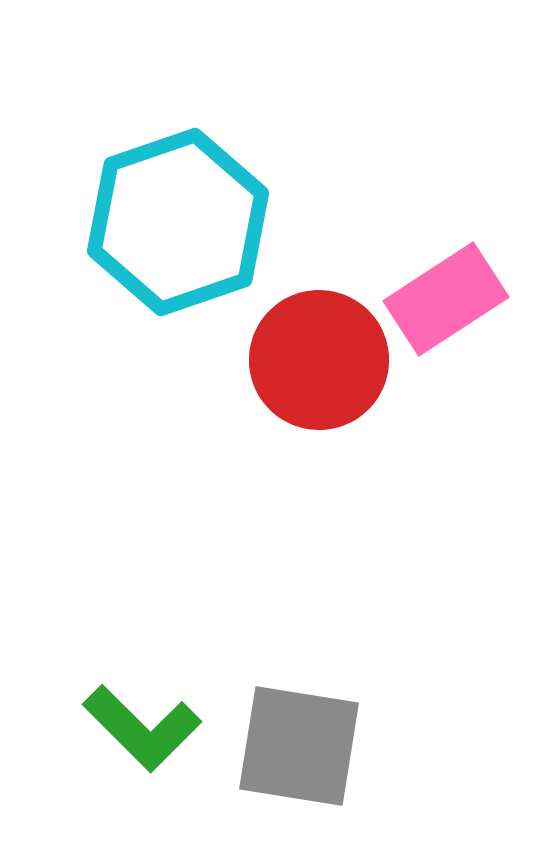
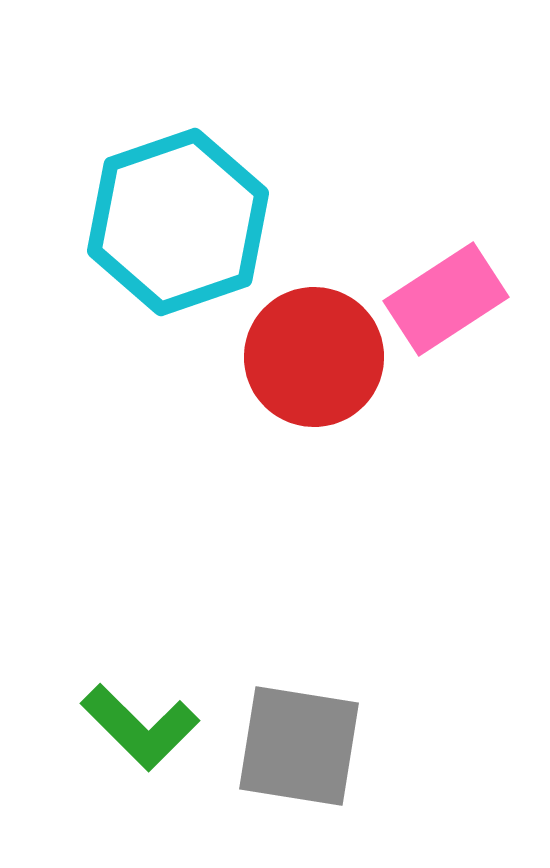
red circle: moved 5 px left, 3 px up
green L-shape: moved 2 px left, 1 px up
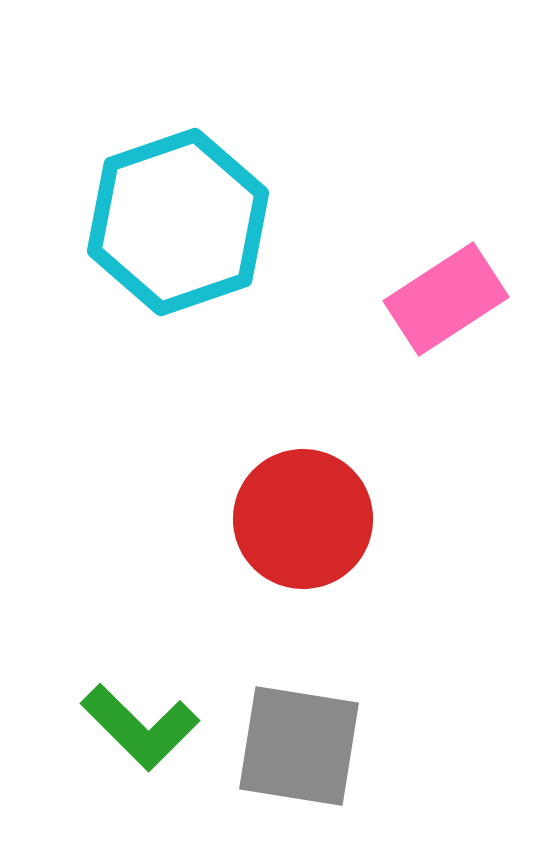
red circle: moved 11 px left, 162 px down
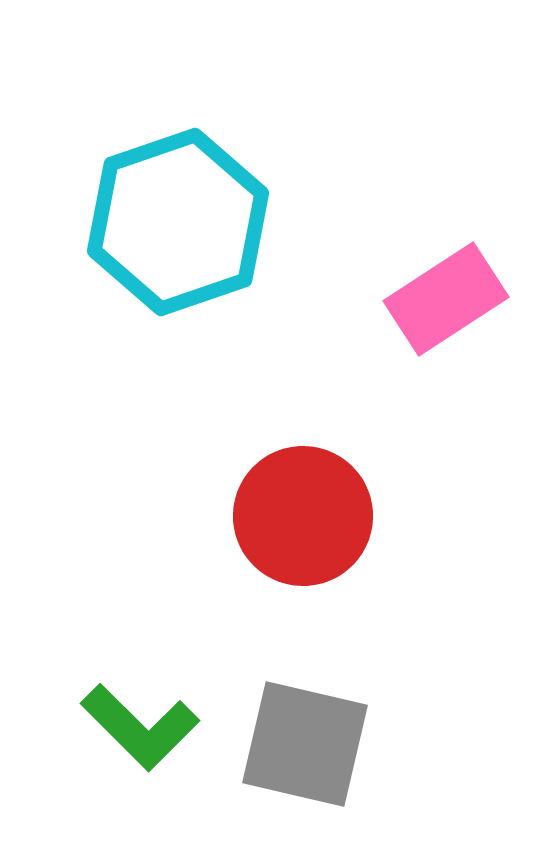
red circle: moved 3 px up
gray square: moved 6 px right, 2 px up; rotated 4 degrees clockwise
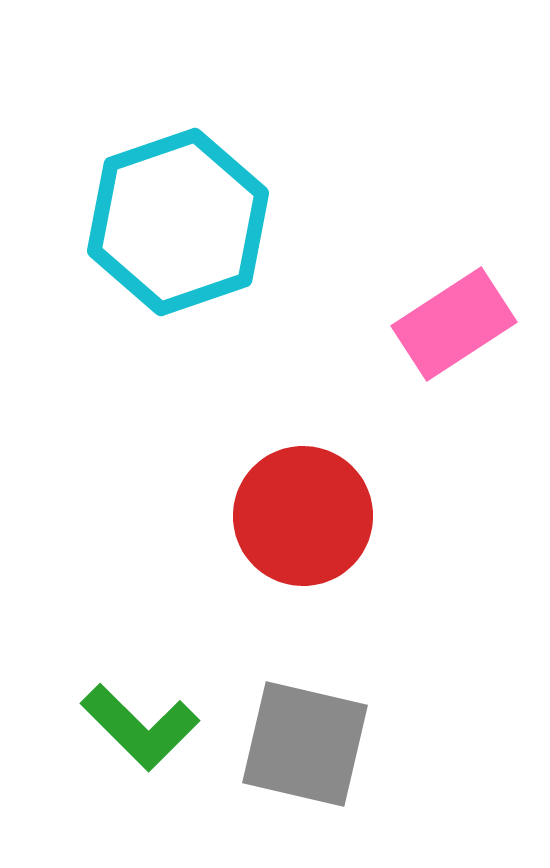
pink rectangle: moved 8 px right, 25 px down
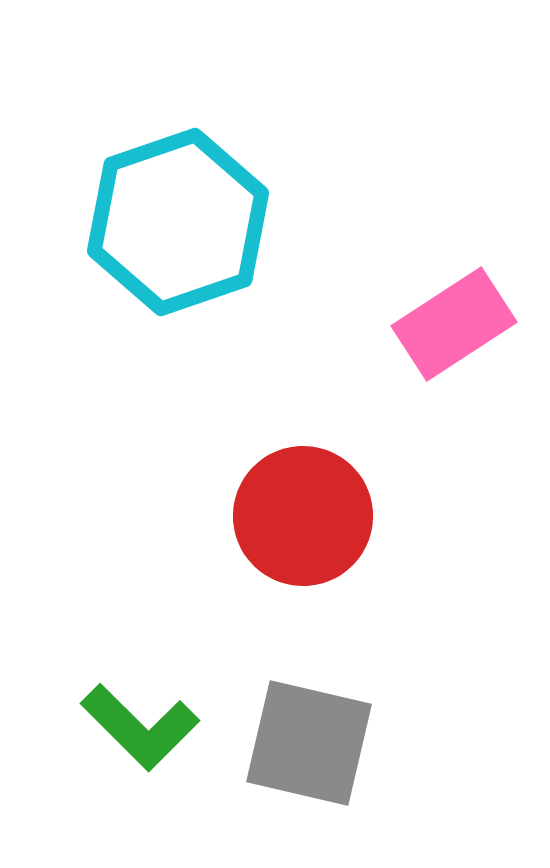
gray square: moved 4 px right, 1 px up
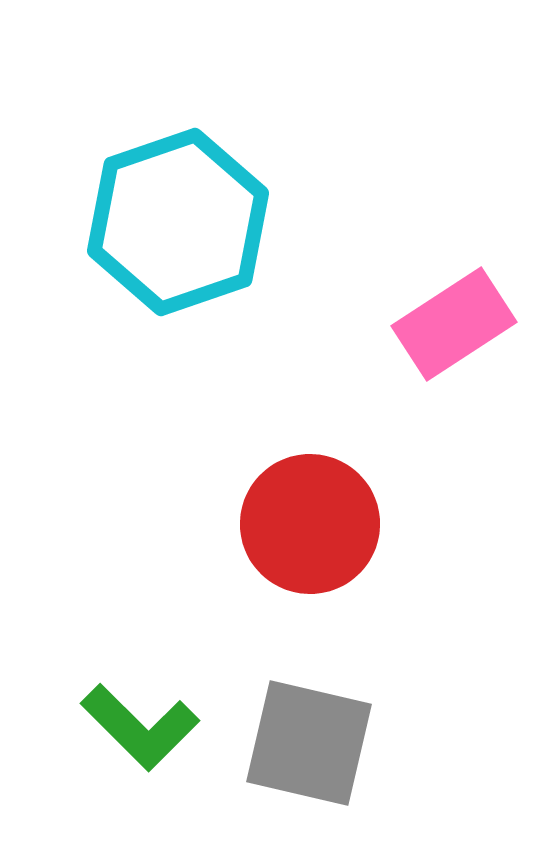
red circle: moved 7 px right, 8 px down
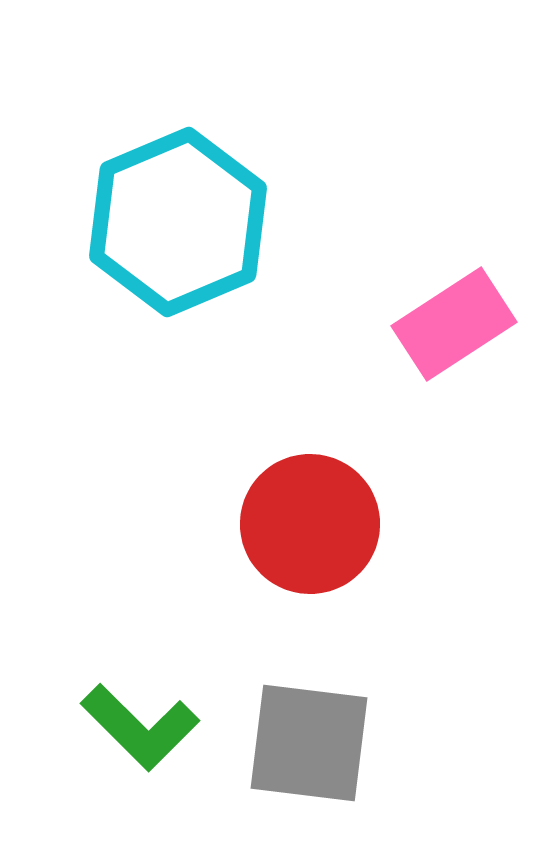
cyan hexagon: rotated 4 degrees counterclockwise
gray square: rotated 6 degrees counterclockwise
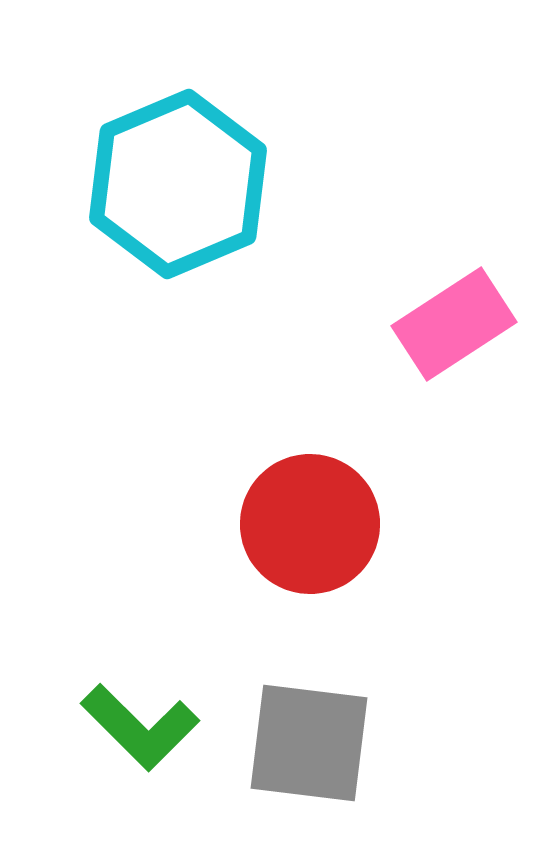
cyan hexagon: moved 38 px up
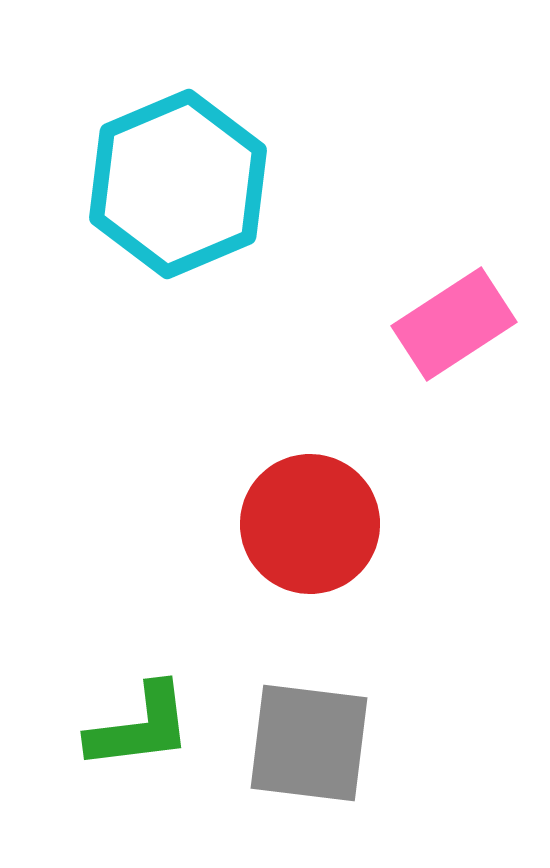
green L-shape: rotated 52 degrees counterclockwise
